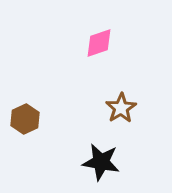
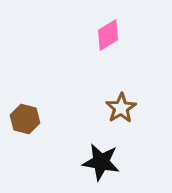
pink diamond: moved 9 px right, 8 px up; rotated 12 degrees counterclockwise
brown hexagon: rotated 20 degrees counterclockwise
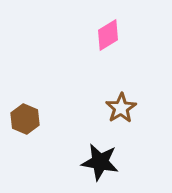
brown hexagon: rotated 8 degrees clockwise
black star: moved 1 px left
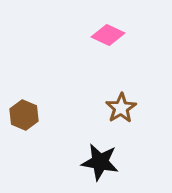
pink diamond: rotated 56 degrees clockwise
brown hexagon: moved 1 px left, 4 px up
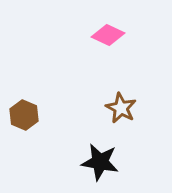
brown star: rotated 12 degrees counterclockwise
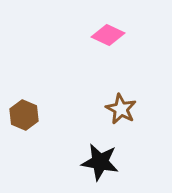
brown star: moved 1 px down
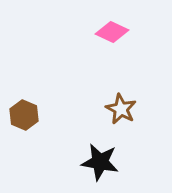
pink diamond: moved 4 px right, 3 px up
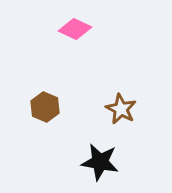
pink diamond: moved 37 px left, 3 px up
brown hexagon: moved 21 px right, 8 px up
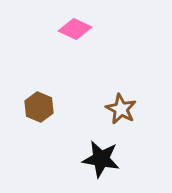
brown hexagon: moved 6 px left
black star: moved 1 px right, 3 px up
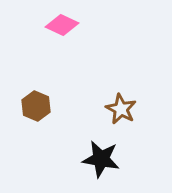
pink diamond: moved 13 px left, 4 px up
brown hexagon: moved 3 px left, 1 px up
